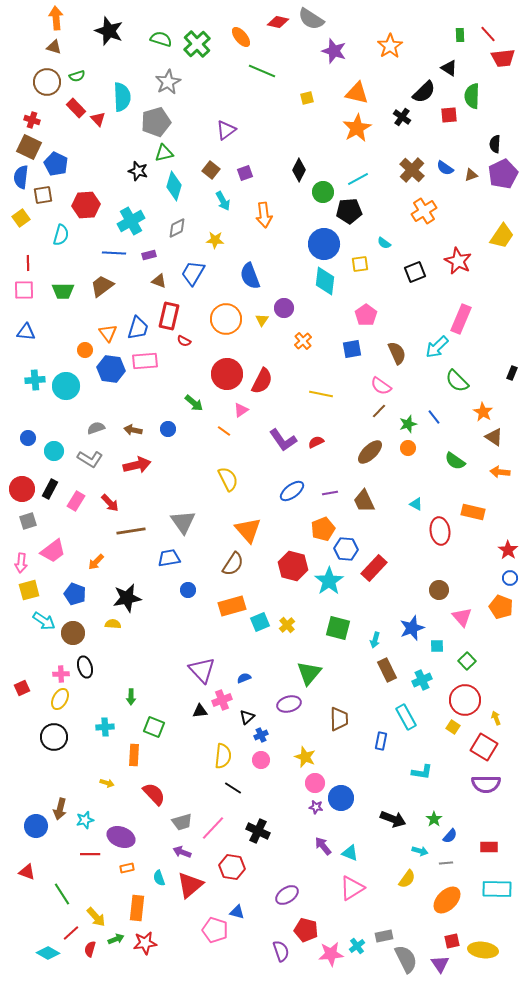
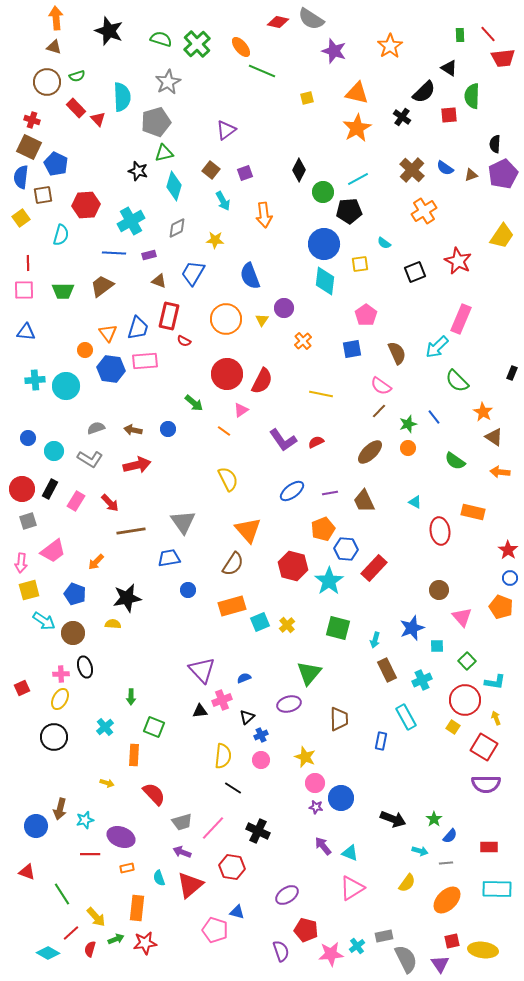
orange ellipse at (241, 37): moved 10 px down
cyan triangle at (416, 504): moved 1 px left, 2 px up
cyan cross at (105, 727): rotated 36 degrees counterclockwise
cyan L-shape at (422, 772): moved 73 px right, 90 px up
yellow semicircle at (407, 879): moved 4 px down
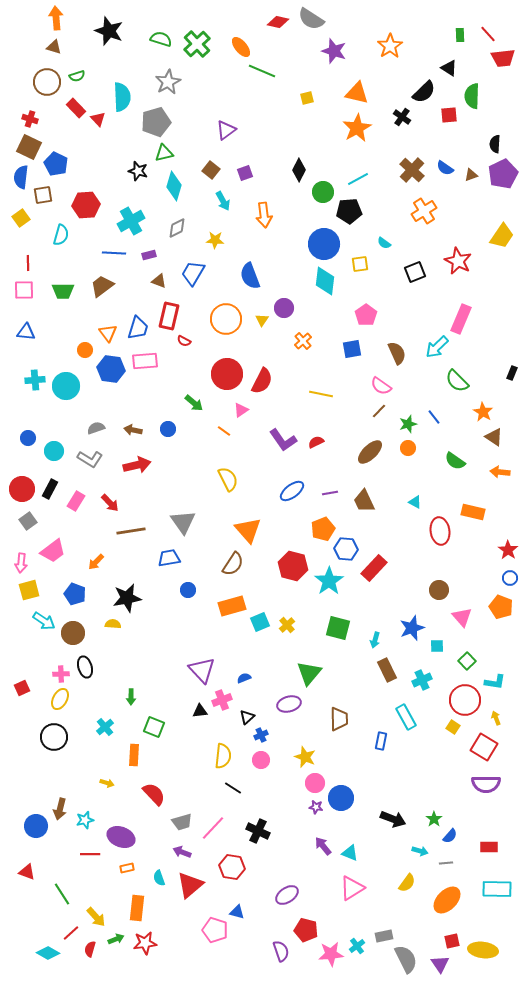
red cross at (32, 120): moved 2 px left, 1 px up
gray square at (28, 521): rotated 18 degrees counterclockwise
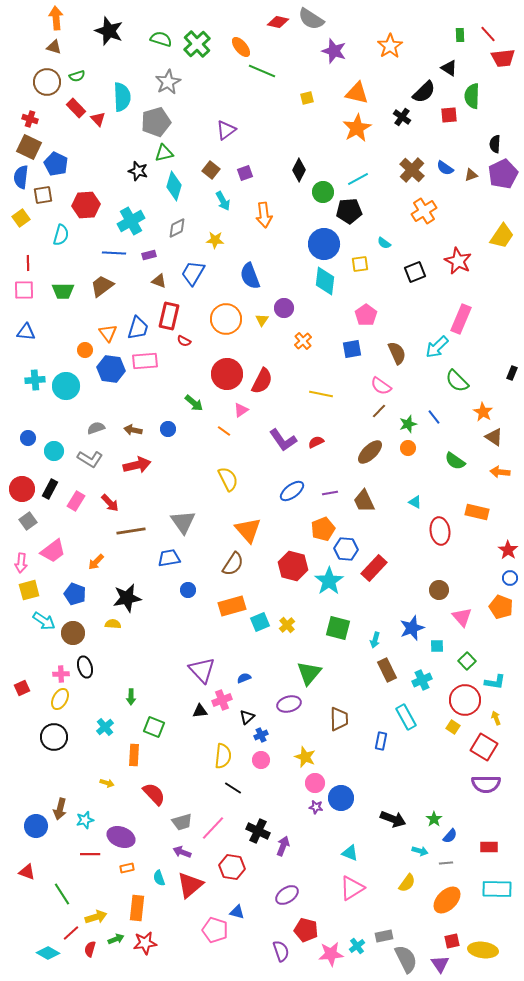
orange rectangle at (473, 512): moved 4 px right
purple arrow at (323, 846): moved 40 px left; rotated 60 degrees clockwise
yellow arrow at (96, 917): rotated 65 degrees counterclockwise
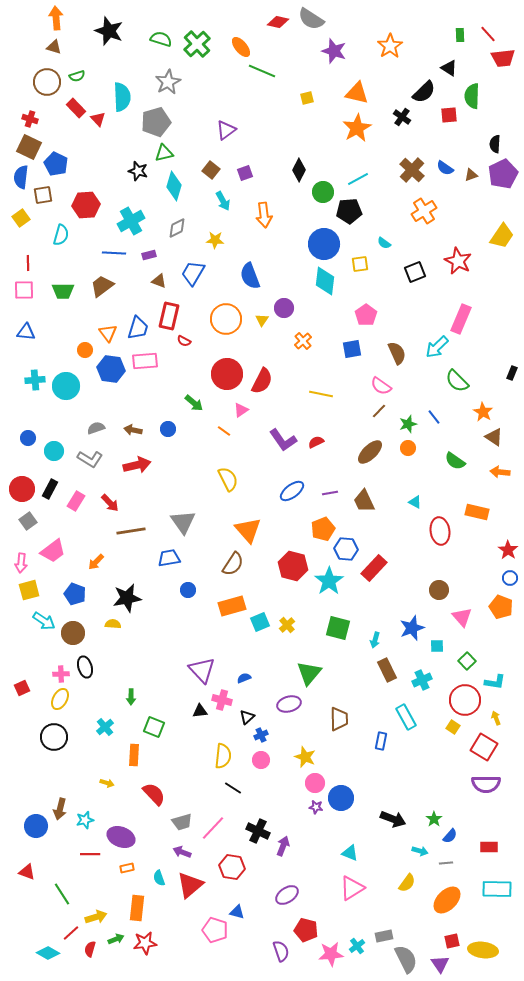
pink cross at (222, 700): rotated 36 degrees clockwise
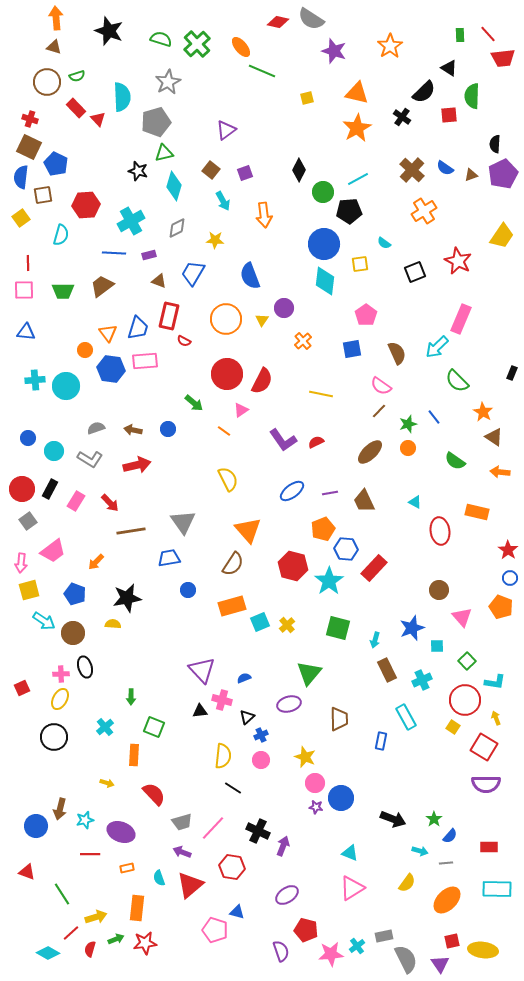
purple ellipse at (121, 837): moved 5 px up
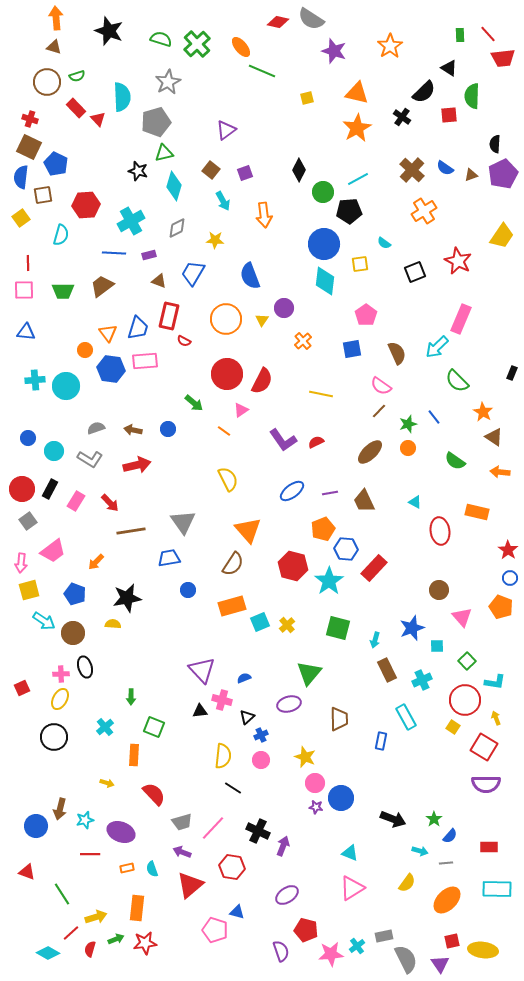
cyan semicircle at (159, 878): moved 7 px left, 9 px up
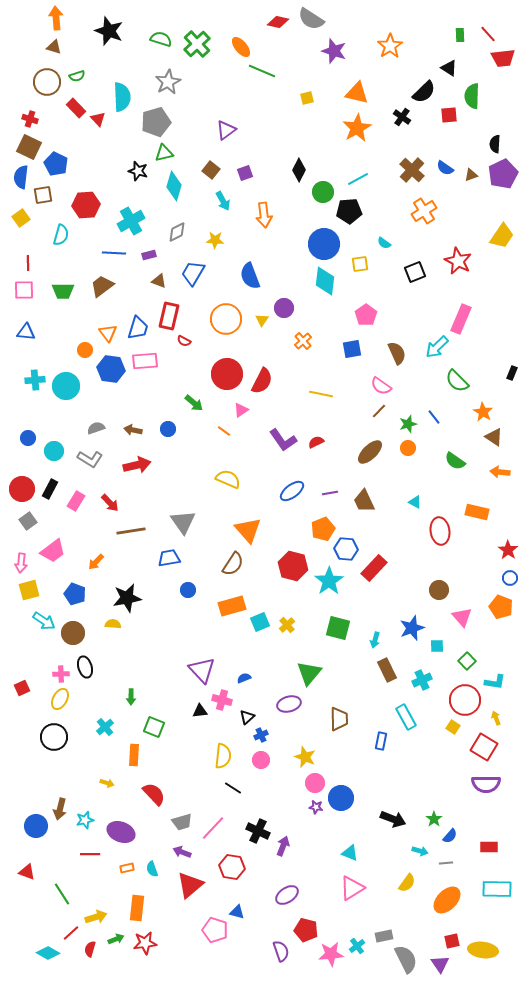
gray diamond at (177, 228): moved 4 px down
yellow semicircle at (228, 479): rotated 40 degrees counterclockwise
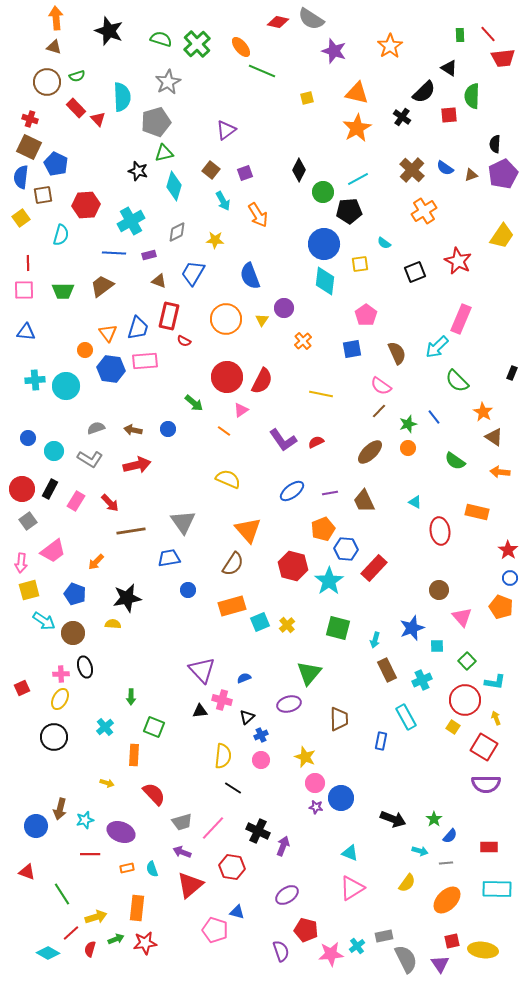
orange arrow at (264, 215): moved 6 px left; rotated 25 degrees counterclockwise
red circle at (227, 374): moved 3 px down
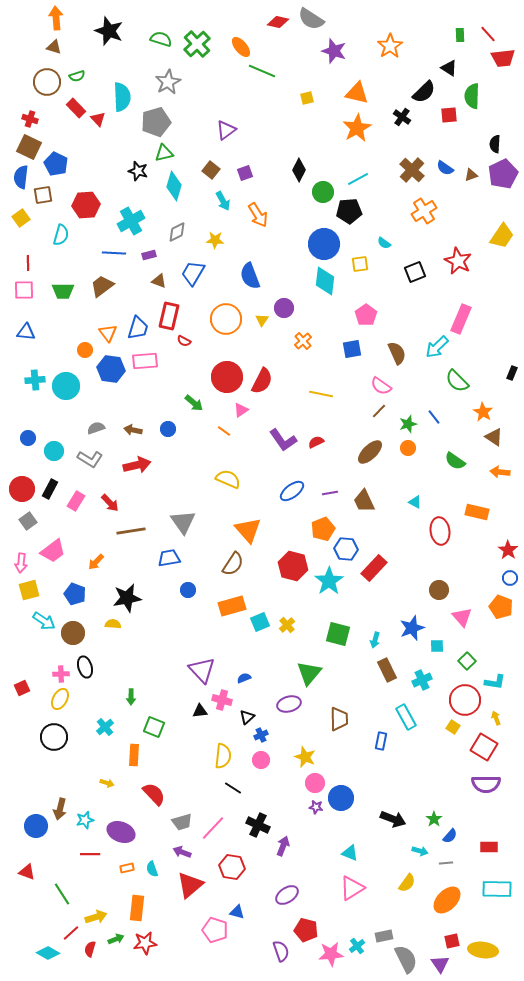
green square at (338, 628): moved 6 px down
black cross at (258, 831): moved 6 px up
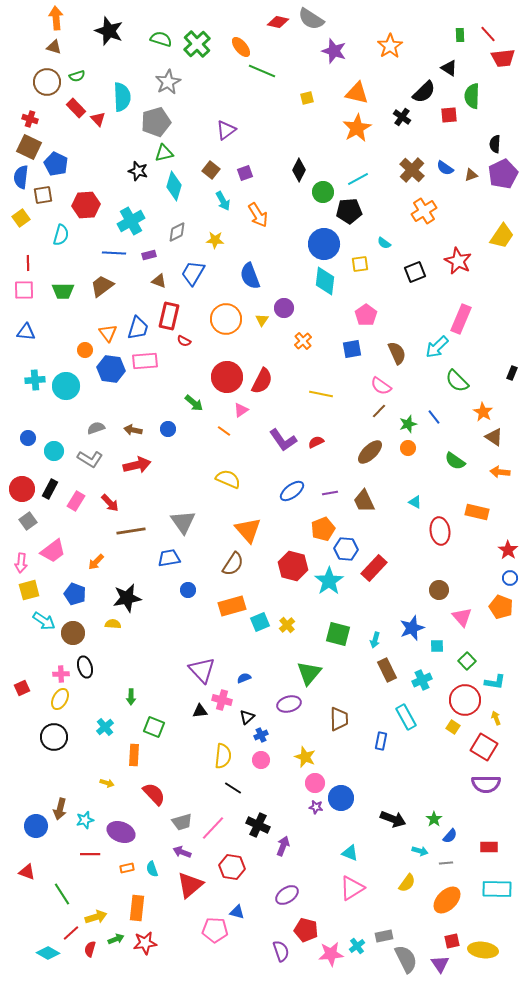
pink pentagon at (215, 930): rotated 15 degrees counterclockwise
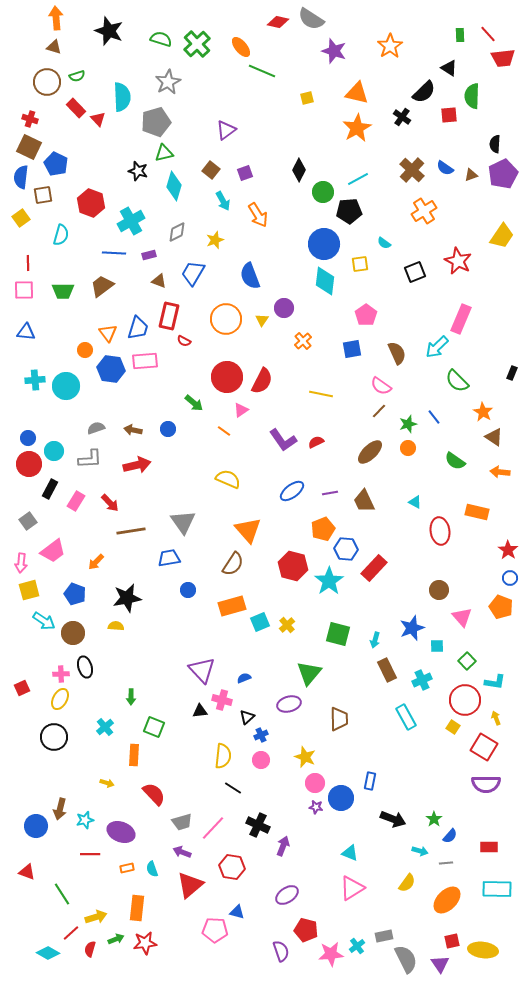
red hexagon at (86, 205): moved 5 px right, 2 px up; rotated 24 degrees clockwise
yellow star at (215, 240): rotated 24 degrees counterclockwise
gray L-shape at (90, 459): rotated 35 degrees counterclockwise
red circle at (22, 489): moved 7 px right, 25 px up
yellow semicircle at (113, 624): moved 3 px right, 2 px down
blue rectangle at (381, 741): moved 11 px left, 40 px down
